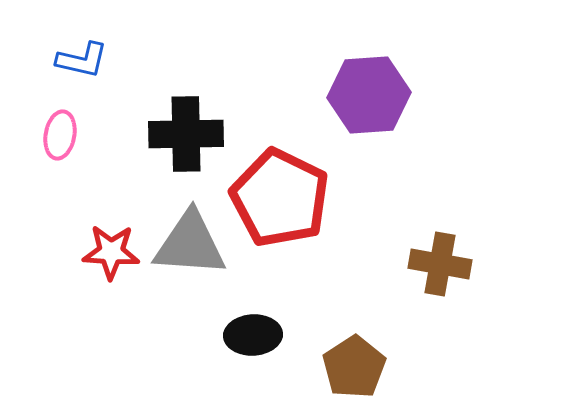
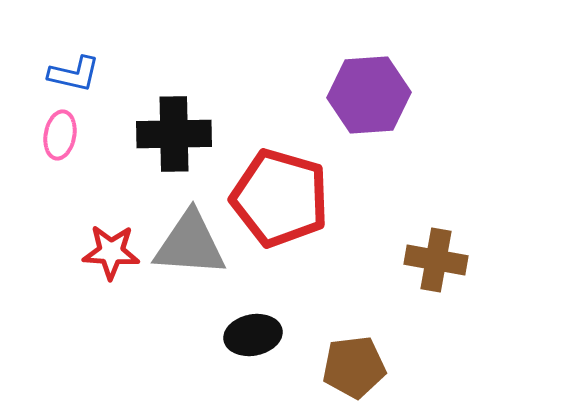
blue L-shape: moved 8 px left, 14 px down
black cross: moved 12 px left
red pentagon: rotated 10 degrees counterclockwise
brown cross: moved 4 px left, 4 px up
black ellipse: rotated 8 degrees counterclockwise
brown pentagon: rotated 26 degrees clockwise
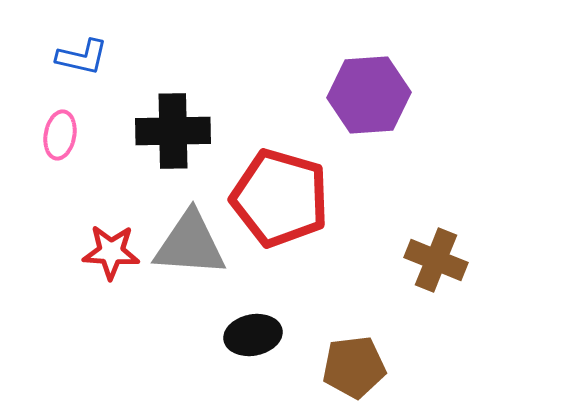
blue L-shape: moved 8 px right, 17 px up
black cross: moved 1 px left, 3 px up
brown cross: rotated 12 degrees clockwise
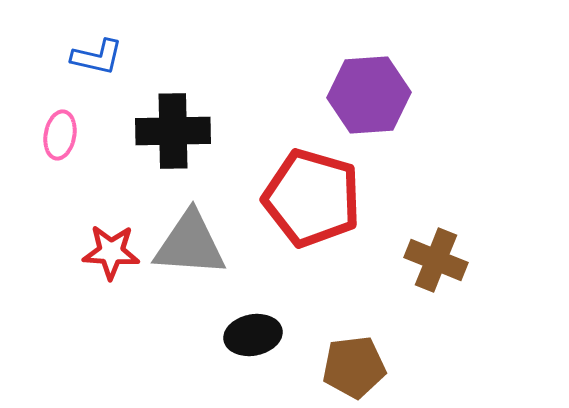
blue L-shape: moved 15 px right
red pentagon: moved 32 px right
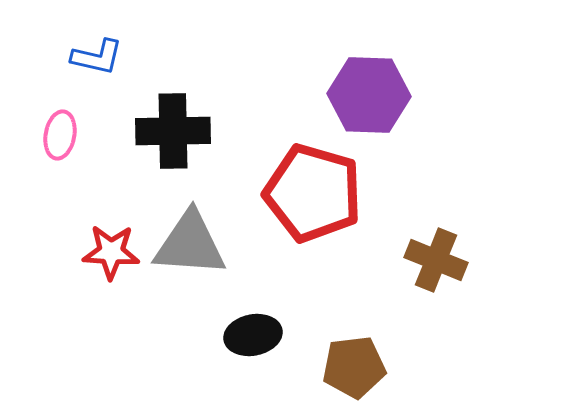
purple hexagon: rotated 6 degrees clockwise
red pentagon: moved 1 px right, 5 px up
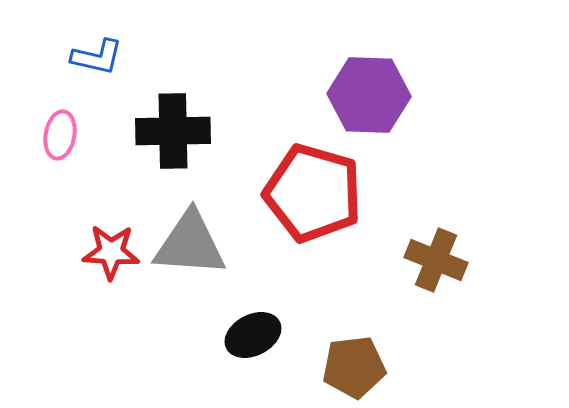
black ellipse: rotated 16 degrees counterclockwise
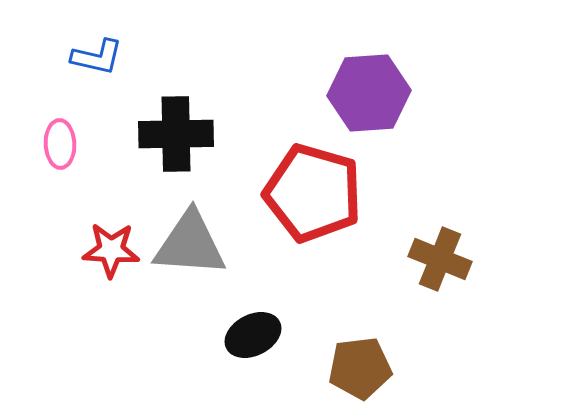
purple hexagon: moved 2 px up; rotated 6 degrees counterclockwise
black cross: moved 3 px right, 3 px down
pink ellipse: moved 9 px down; rotated 12 degrees counterclockwise
red star: moved 2 px up
brown cross: moved 4 px right, 1 px up
brown pentagon: moved 6 px right, 1 px down
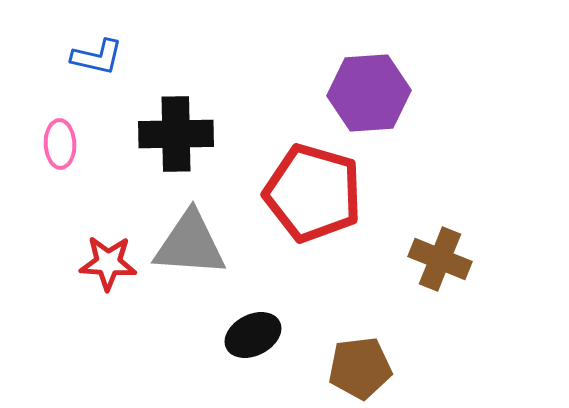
red star: moved 3 px left, 13 px down
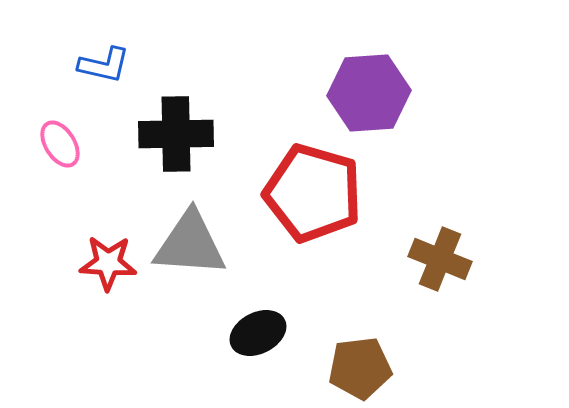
blue L-shape: moved 7 px right, 8 px down
pink ellipse: rotated 30 degrees counterclockwise
black ellipse: moved 5 px right, 2 px up
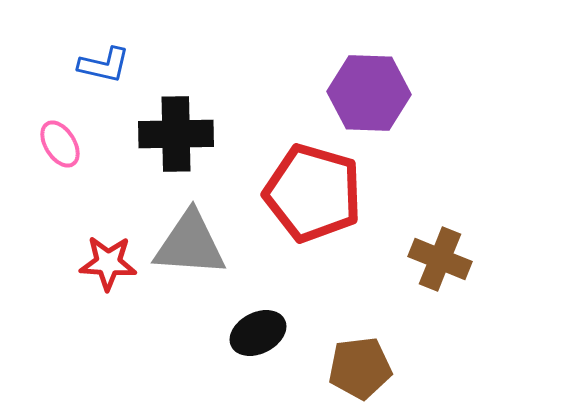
purple hexagon: rotated 6 degrees clockwise
